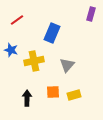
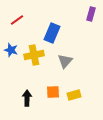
yellow cross: moved 6 px up
gray triangle: moved 2 px left, 4 px up
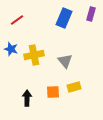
blue rectangle: moved 12 px right, 15 px up
blue star: moved 1 px up
gray triangle: rotated 21 degrees counterclockwise
yellow rectangle: moved 8 px up
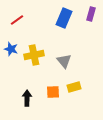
gray triangle: moved 1 px left
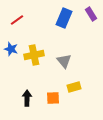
purple rectangle: rotated 48 degrees counterclockwise
orange square: moved 6 px down
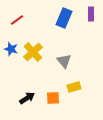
purple rectangle: rotated 32 degrees clockwise
yellow cross: moved 1 px left, 3 px up; rotated 30 degrees counterclockwise
black arrow: rotated 56 degrees clockwise
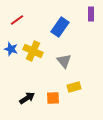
blue rectangle: moved 4 px left, 9 px down; rotated 12 degrees clockwise
yellow cross: moved 1 px up; rotated 24 degrees counterclockwise
